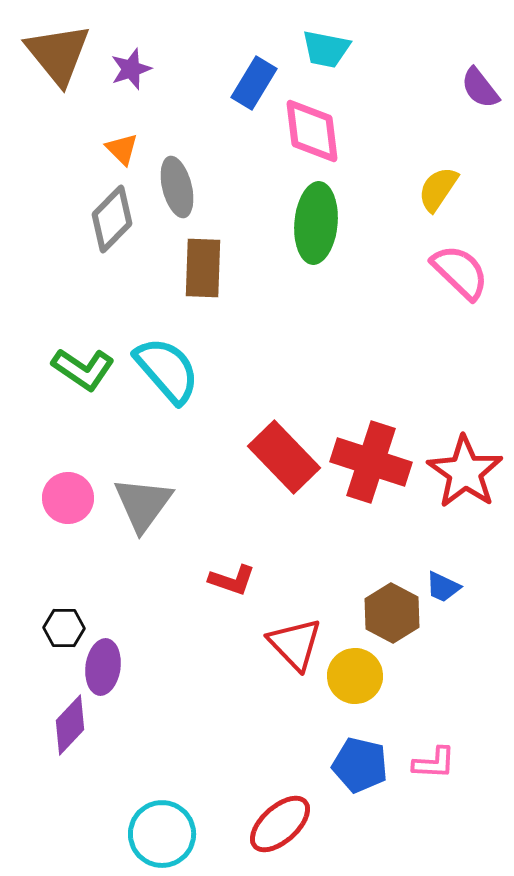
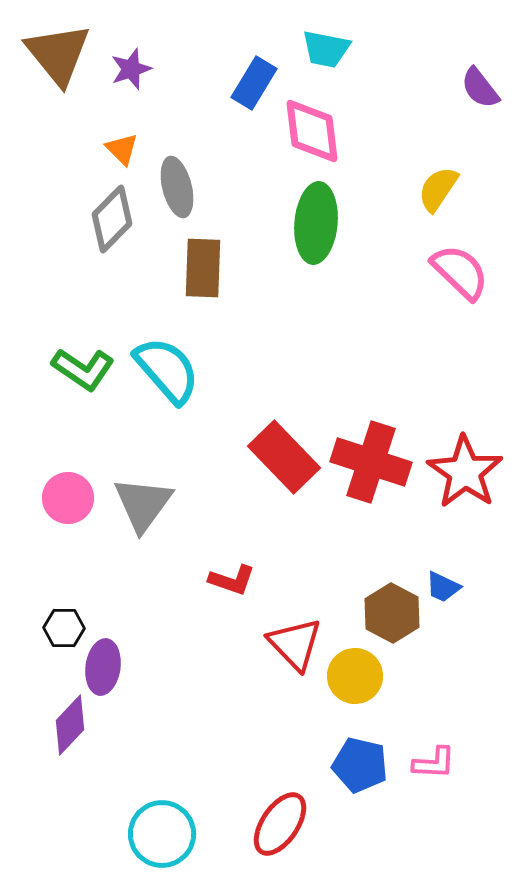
red ellipse: rotated 14 degrees counterclockwise
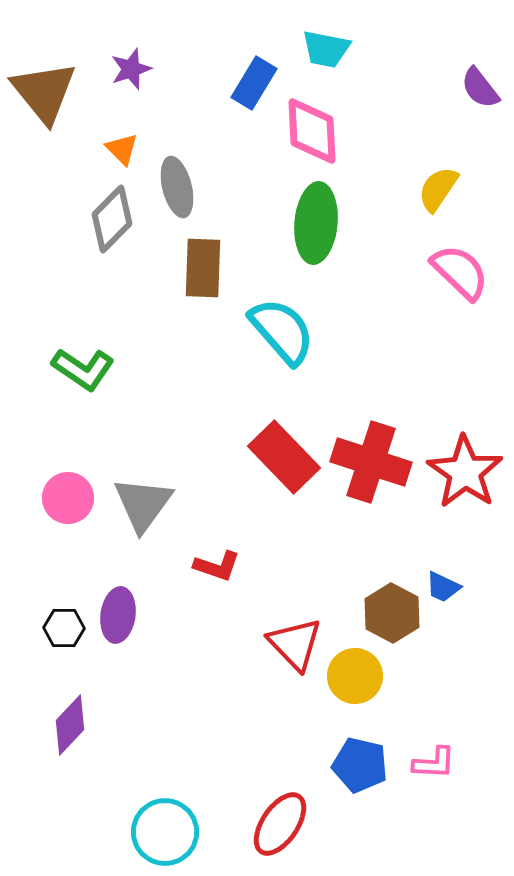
brown triangle: moved 14 px left, 38 px down
pink diamond: rotated 4 degrees clockwise
cyan semicircle: moved 115 px right, 39 px up
red L-shape: moved 15 px left, 14 px up
purple ellipse: moved 15 px right, 52 px up
cyan circle: moved 3 px right, 2 px up
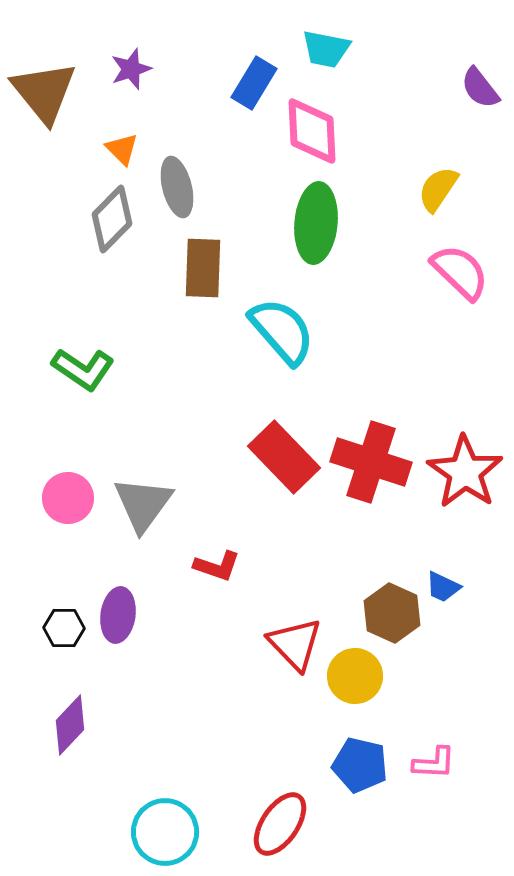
brown hexagon: rotated 4 degrees counterclockwise
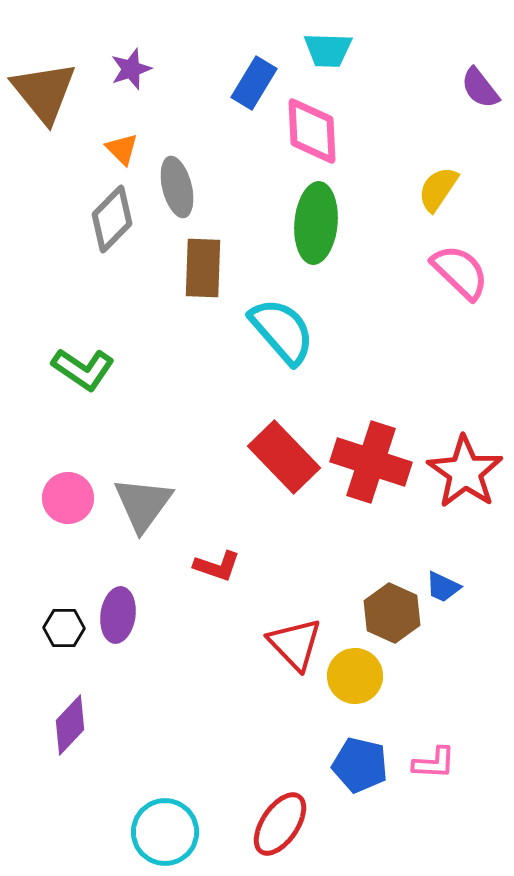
cyan trapezoid: moved 2 px right, 1 px down; rotated 9 degrees counterclockwise
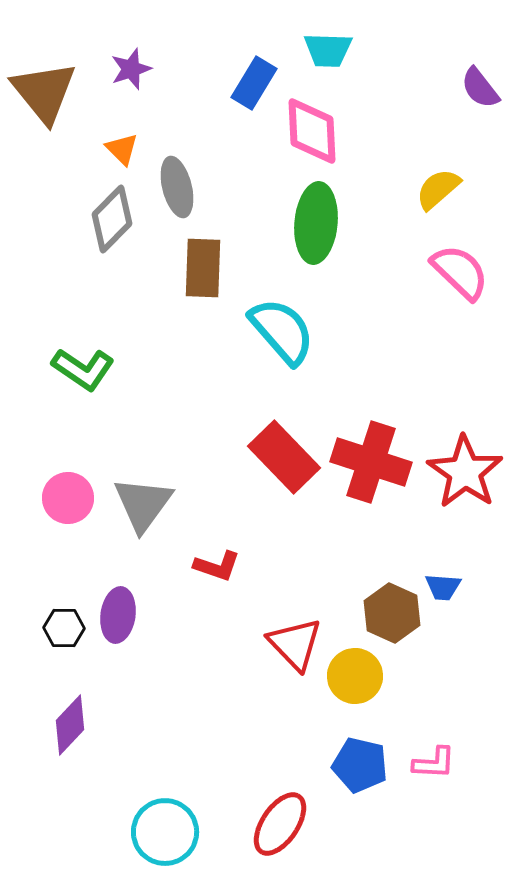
yellow semicircle: rotated 15 degrees clockwise
blue trapezoid: rotated 21 degrees counterclockwise
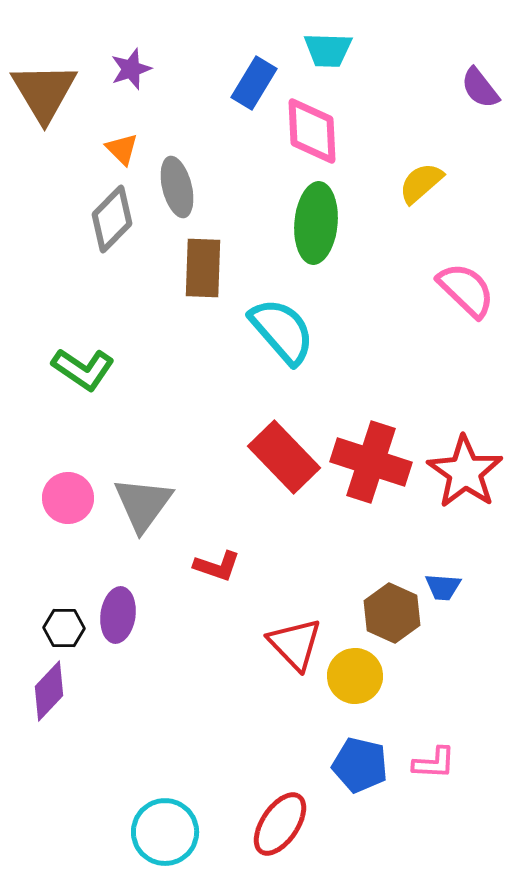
brown triangle: rotated 8 degrees clockwise
yellow semicircle: moved 17 px left, 6 px up
pink semicircle: moved 6 px right, 18 px down
purple diamond: moved 21 px left, 34 px up
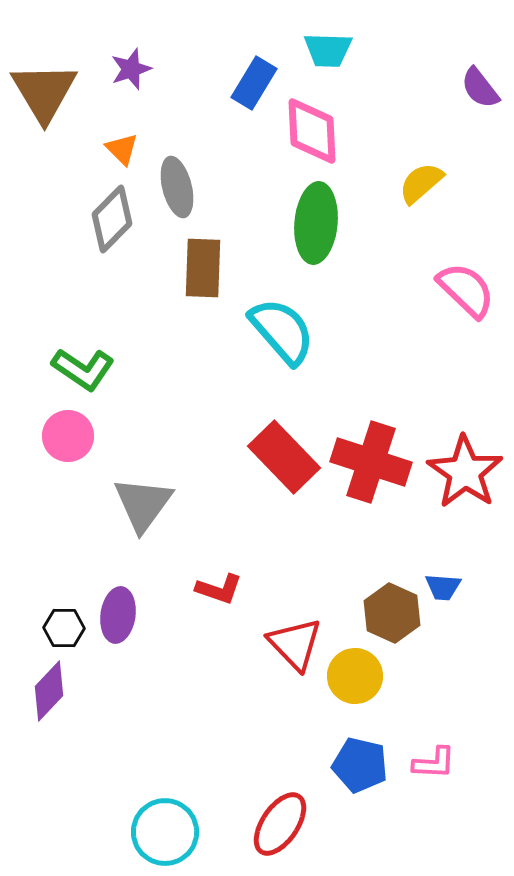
pink circle: moved 62 px up
red L-shape: moved 2 px right, 23 px down
